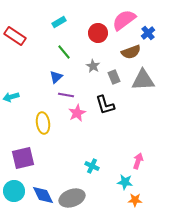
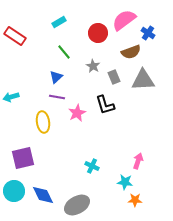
blue cross: rotated 16 degrees counterclockwise
purple line: moved 9 px left, 2 px down
yellow ellipse: moved 1 px up
gray ellipse: moved 5 px right, 7 px down; rotated 10 degrees counterclockwise
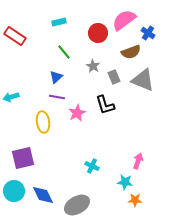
cyan rectangle: rotated 16 degrees clockwise
gray triangle: rotated 25 degrees clockwise
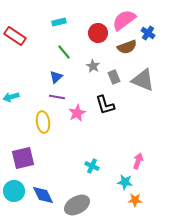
brown semicircle: moved 4 px left, 5 px up
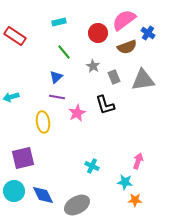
gray triangle: rotated 30 degrees counterclockwise
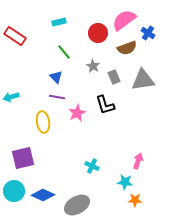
brown semicircle: moved 1 px down
blue triangle: rotated 32 degrees counterclockwise
blue diamond: rotated 40 degrees counterclockwise
